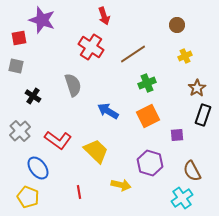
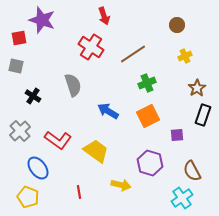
yellow trapezoid: rotated 8 degrees counterclockwise
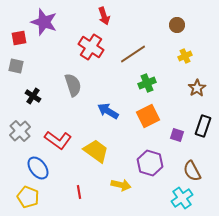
purple star: moved 2 px right, 2 px down
black rectangle: moved 11 px down
purple square: rotated 24 degrees clockwise
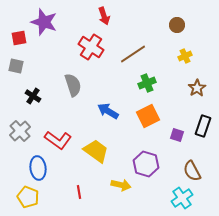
purple hexagon: moved 4 px left, 1 px down
blue ellipse: rotated 30 degrees clockwise
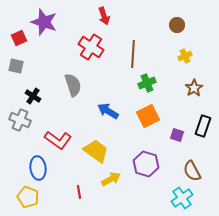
red square: rotated 14 degrees counterclockwise
brown line: rotated 52 degrees counterclockwise
brown star: moved 3 px left
gray cross: moved 11 px up; rotated 25 degrees counterclockwise
yellow arrow: moved 10 px left, 6 px up; rotated 42 degrees counterclockwise
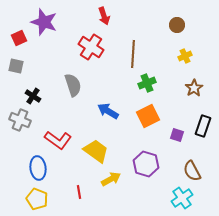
yellow pentagon: moved 9 px right, 2 px down
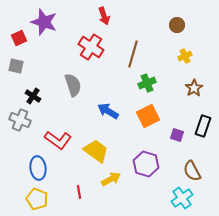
brown line: rotated 12 degrees clockwise
